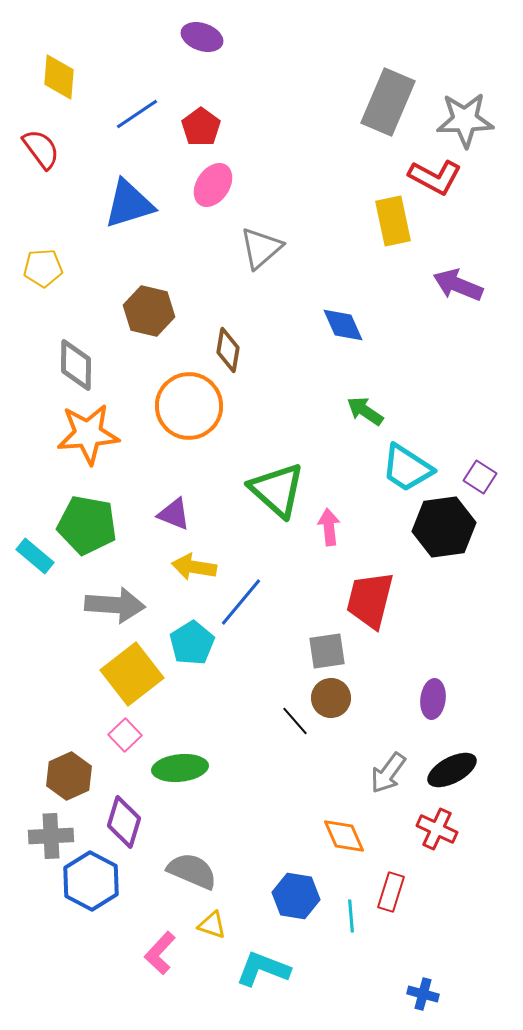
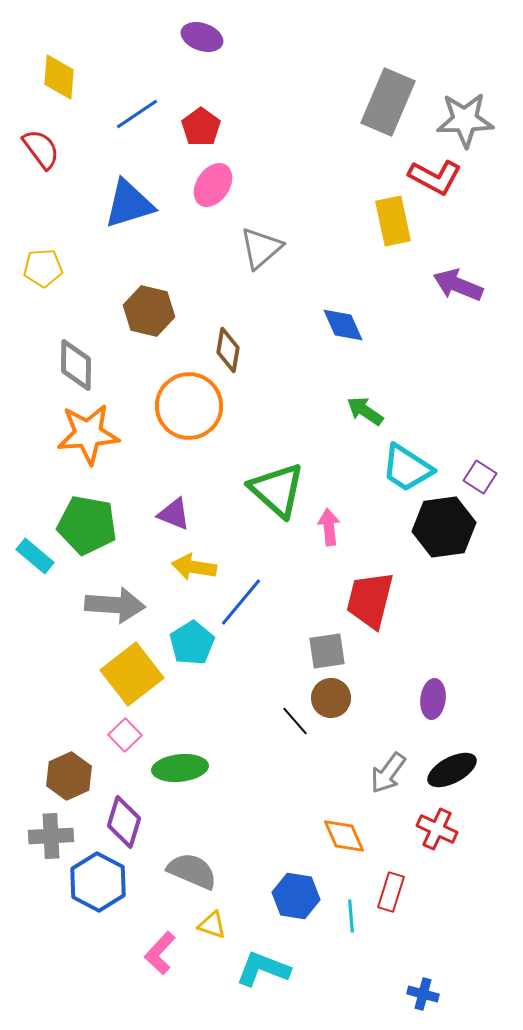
blue hexagon at (91, 881): moved 7 px right, 1 px down
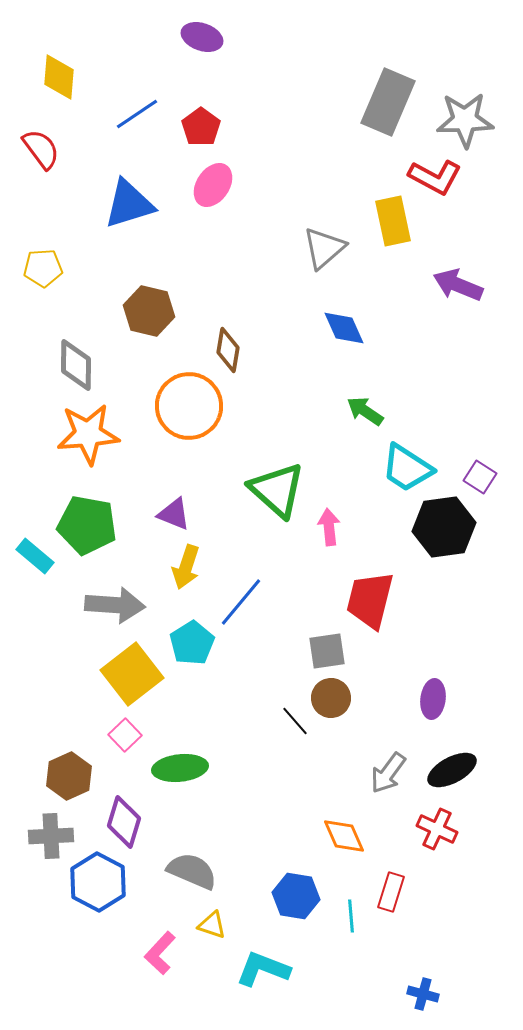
gray triangle at (261, 248): moved 63 px right
blue diamond at (343, 325): moved 1 px right, 3 px down
yellow arrow at (194, 567): moved 8 px left; rotated 81 degrees counterclockwise
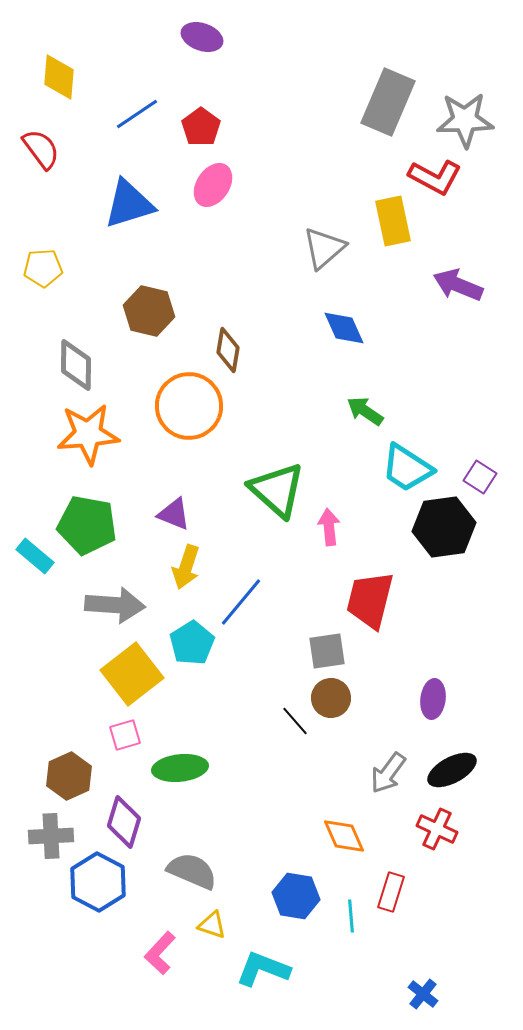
pink square at (125, 735): rotated 28 degrees clockwise
blue cross at (423, 994): rotated 24 degrees clockwise
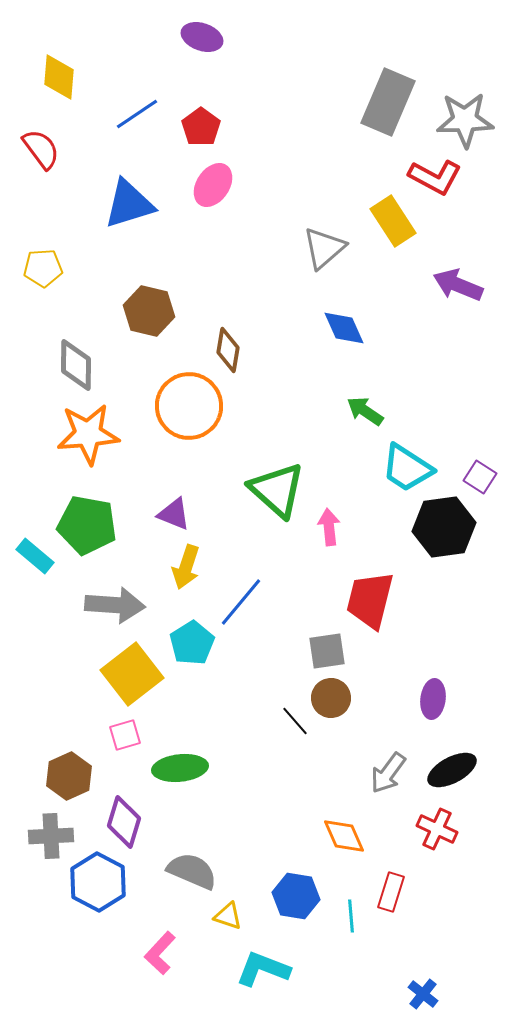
yellow rectangle at (393, 221): rotated 21 degrees counterclockwise
yellow triangle at (212, 925): moved 16 px right, 9 px up
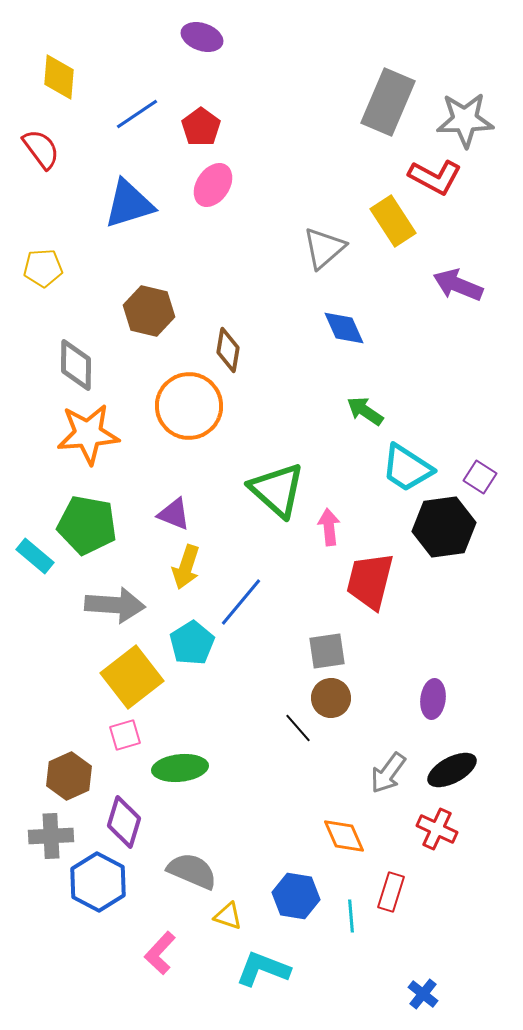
red trapezoid at (370, 600): moved 19 px up
yellow square at (132, 674): moved 3 px down
black line at (295, 721): moved 3 px right, 7 px down
